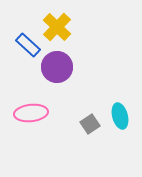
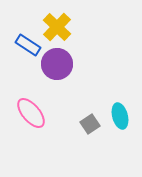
blue rectangle: rotated 10 degrees counterclockwise
purple circle: moved 3 px up
pink ellipse: rotated 56 degrees clockwise
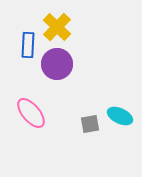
blue rectangle: rotated 60 degrees clockwise
cyan ellipse: rotated 50 degrees counterclockwise
gray square: rotated 24 degrees clockwise
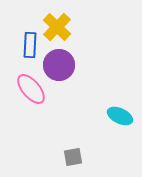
blue rectangle: moved 2 px right
purple circle: moved 2 px right, 1 px down
pink ellipse: moved 24 px up
gray square: moved 17 px left, 33 px down
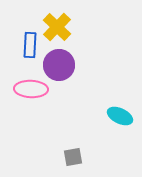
pink ellipse: rotated 48 degrees counterclockwise
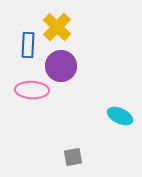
blue rectangle: moved 2 px left
purple circle: moved 2 px right, 1 px down
pink ellipse: moved 1 px right, 1 px down
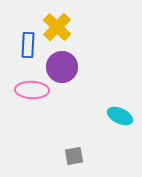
purple circle: moved 1 px right, 1 px down
gray square: moved 1 px right, 1 px up
